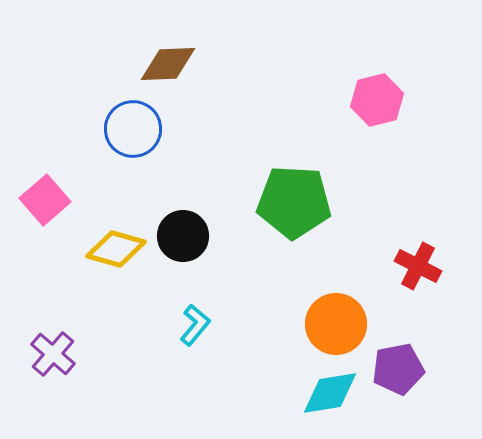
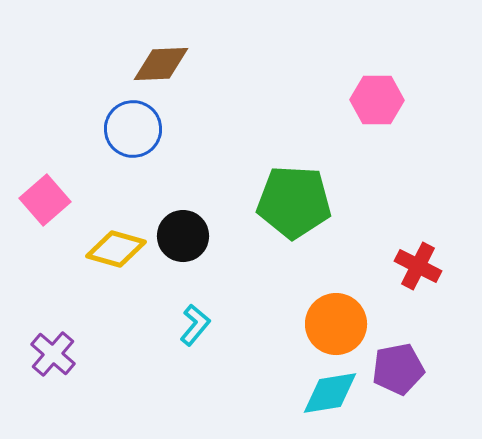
brown diamond: moved 7 px left
pink hexagon: rotated 15 degrees clockwise
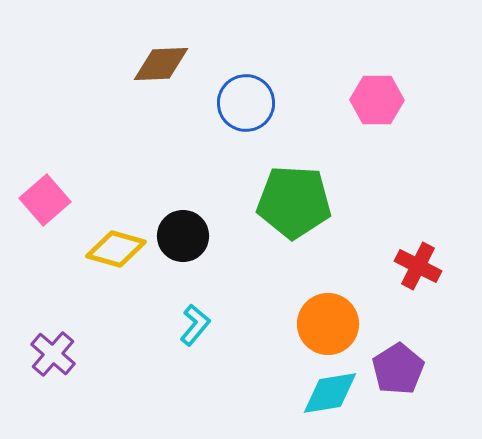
blue circle: moved 113 px right, 26 px up
orange circle: moved 8 px left
purple pentagon: rotated 21 degrees counterclockwise
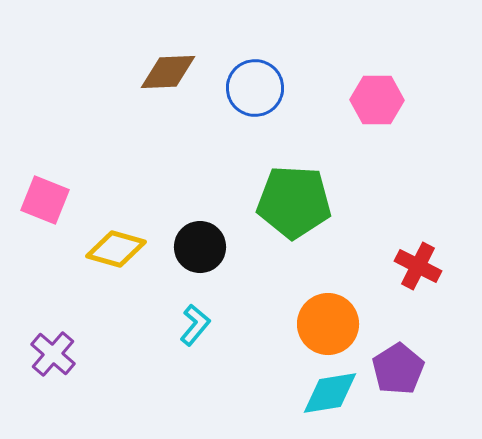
brown diamond: moved 7 px right, 8 px down
blue circle: moved 9 px right, 15 px up
pink square: rotated 27 degrees counterclockwise
black circle: moved 17 px right, 11 px down
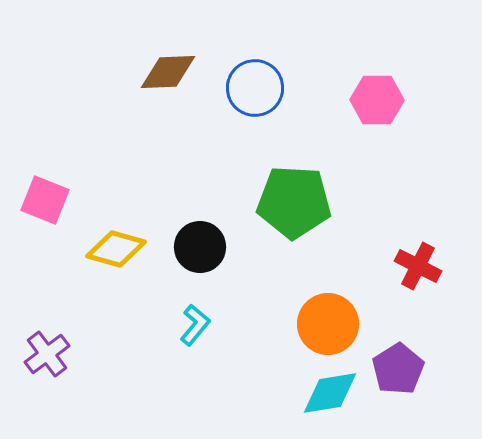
purple cross: moved 6 px left; rotated 12 degrees clockwise
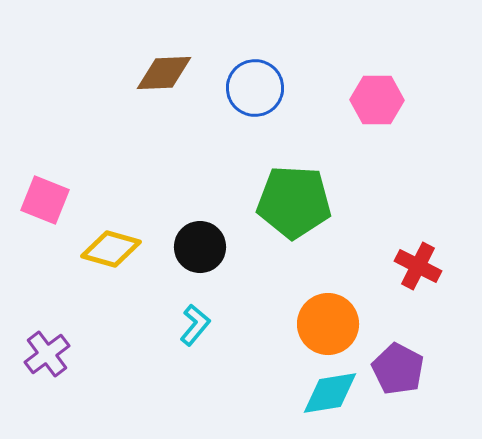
brown diamond: moved 4 px left, 1 px down
yellow diamond: moved 5 px left
purple pentagon: rotated 12 degrees counterclockwise
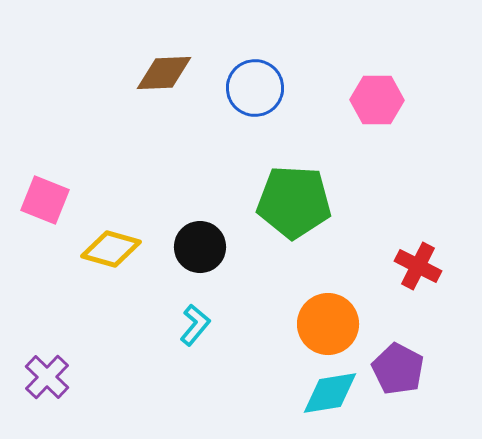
purple cross: moved 23 px down; rotated 9 degrees counterclockwise
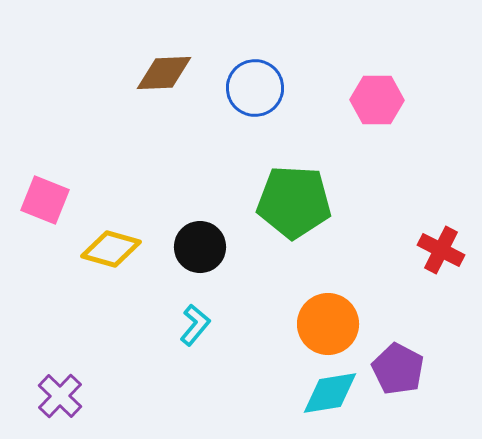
red cross: moved 23 px right, 16 px up
purple cross: moved 13 px right, 19 px down
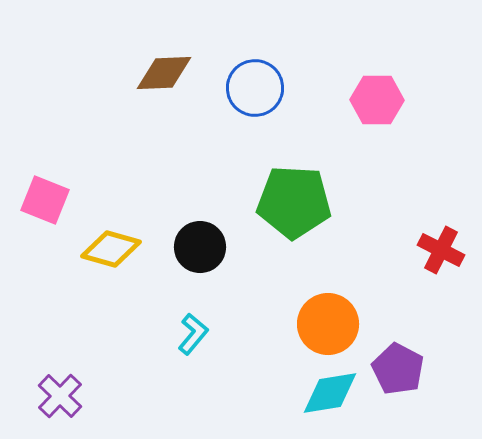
cyan L-shape: moved 2 px left, 9 px down
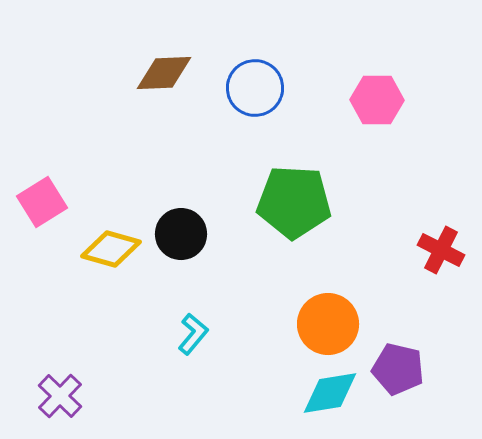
pink square: moved 3 px left, 2 px down; rotated 36 degrees clockwise
black circle: moved 19 px left, 13 px up
purple pentagon: rotated 15 degrees counterclockwise
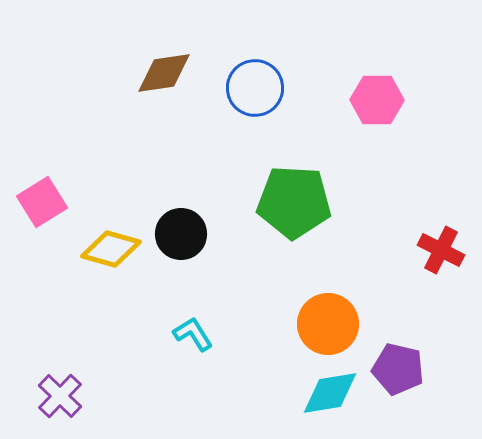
brown diamond: rotated 6 degrees counterclockwise
cyan L-shape: rotated 72 degrees counterclockwise
